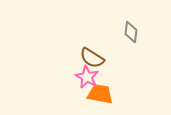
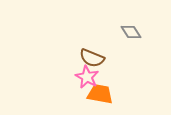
gray diamond: rotated 40 degrees counterclockwise
brown semicircle: rotated 10 degrees counterclockwise
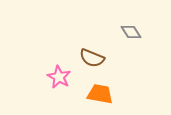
pink star: moved 28 px left
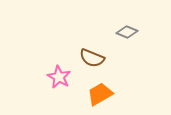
gray diamond: moved 4 px left; rotated 35 degrees counterclockwise
orange trapezoid: rotated 40 degrees counterclockwise
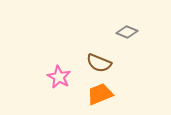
brown semicircle: moved 7 px right, 5 px down
orange trapezoid: rotated 8 degrees clockwise
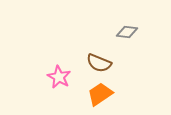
gray diamond: rotated 15 degrees counterclockwise
orange trapezoid: rotated 12 degrees counterclockwise
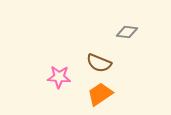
pink star: rotated 25 degrees counterclockwise
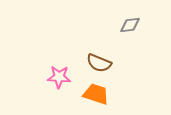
gray diamond: moved 3 px right, 7 px up; rotated 15 degrees counterclockwise
orange trapezoid: moved 4 px left; rotated 52 degrees clockwise
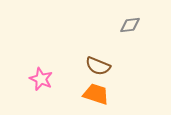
brown semicircle: moved 1 px left, 3 px down
pink star: moved 18 px left, 2 px down; rotated 20 degrees clockwise
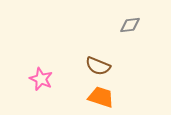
orange trapezoid: moved 5 px right, 3 px down
